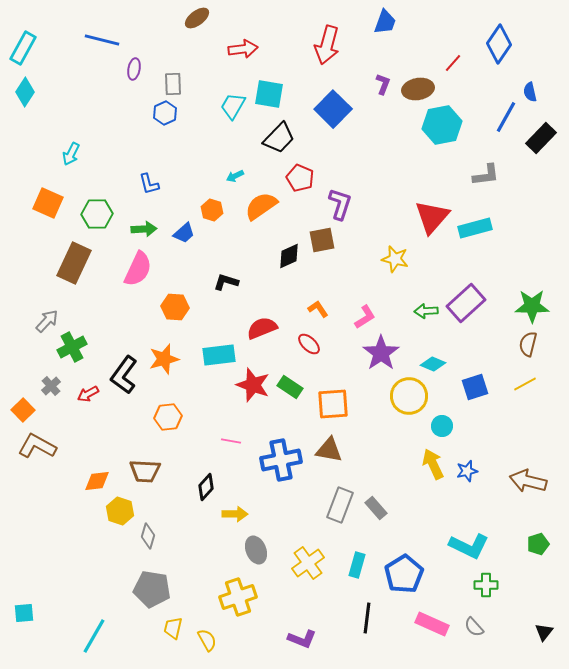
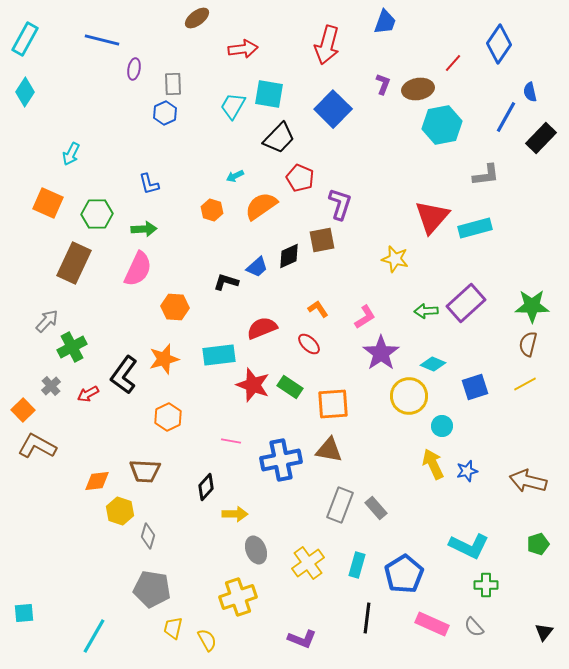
cyan rectangle at (23, 48): moved 2 px right, 9 px up
blue trapezoid at (184, 233): moved 73 px right, 34 px down
orange hexagon at (168, 417): rotated 20 degrees counterclockwise
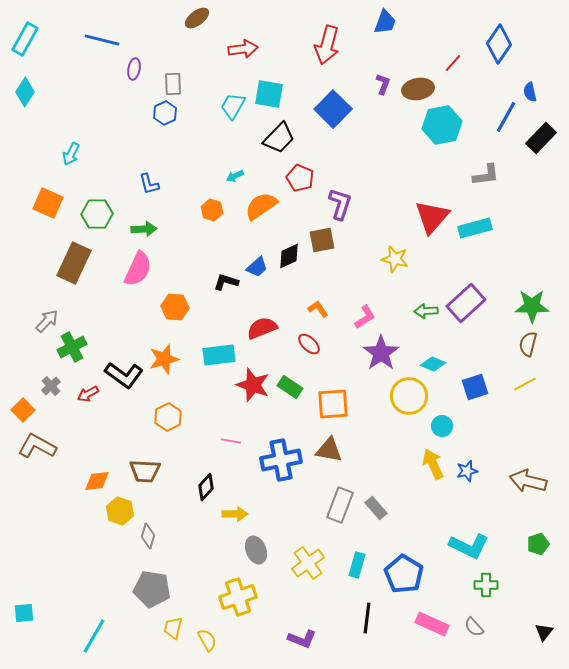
black L-shape at (124, 375): rotated 90 degrees counterclockwise
blue pentagon at (404, 574): rotated 9 degrees counterclockwise
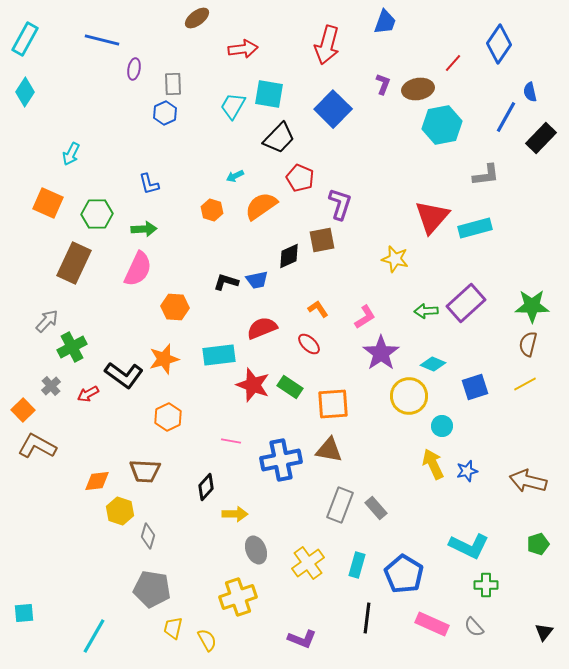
blue trapezoid at (257, 267): moved 13 px down; rotated 30 degrees clockwise
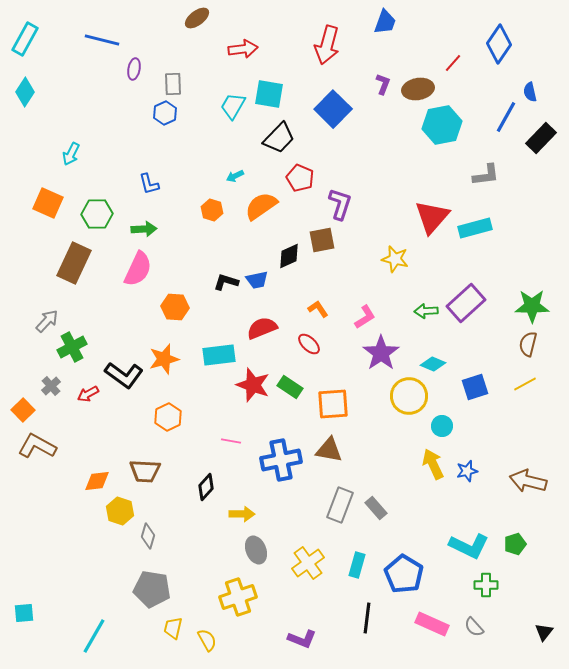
yellow arrow at (235, 514): moved 7 px right
green pentagon at (538, 544): moved 23 px left
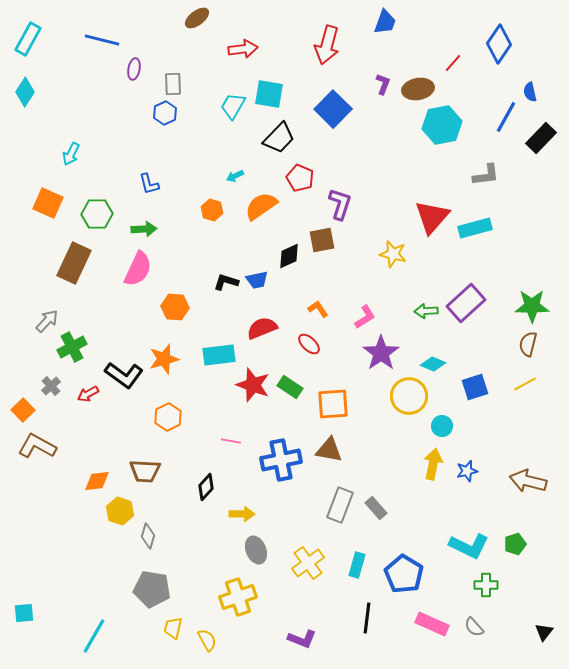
cyan rectangle at (25, 39): moved 3 px right
yellow star at (395, 259): moved 2 px left, 5 px up
yellow arrow at (433, 464): rotated 36 degrees clockwise
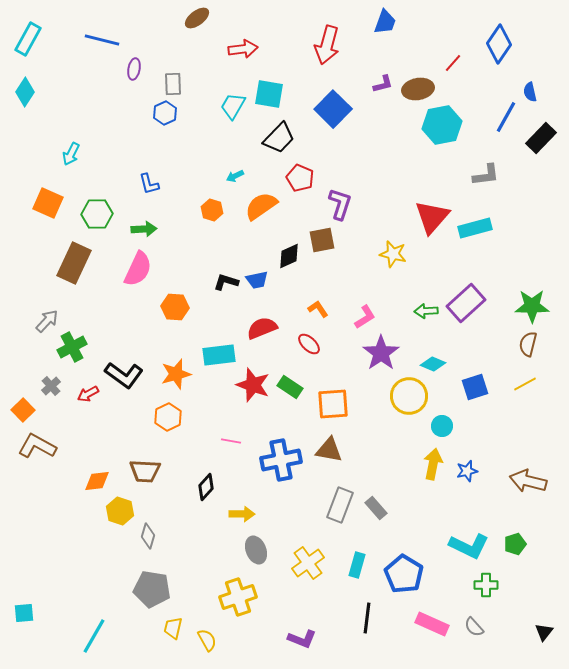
purple L-shape at (383, 84): rotated 55 degrees clockwise
orange star at (164, 359): moved 12 px right, 15 px down
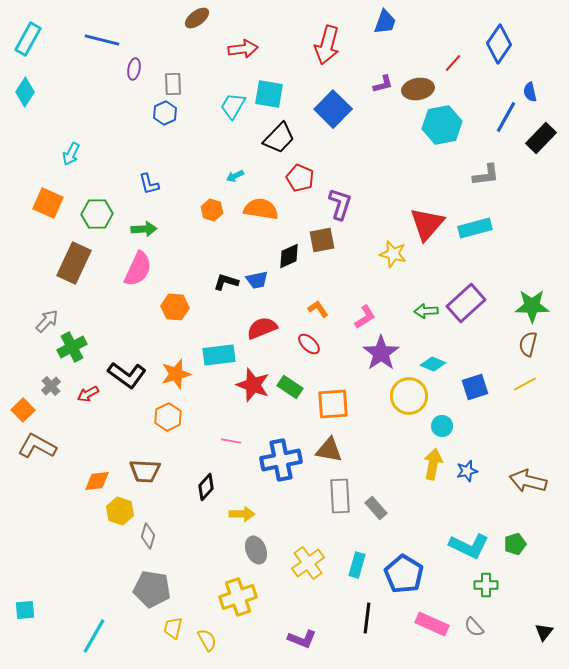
orange semicircle at (261, 206): moved 3 px down; rotated 44 degrees clockwise
red triangle at (432, 217): moved 5 px left, 7 px down
black L-shape at (124, 375): moved 3 px right
gray rectangle at (340, 505): moved 9 px up; rotated 24 degrees counterclockwise
cyan square at (24, 613): moved 1 px right, 3 px up
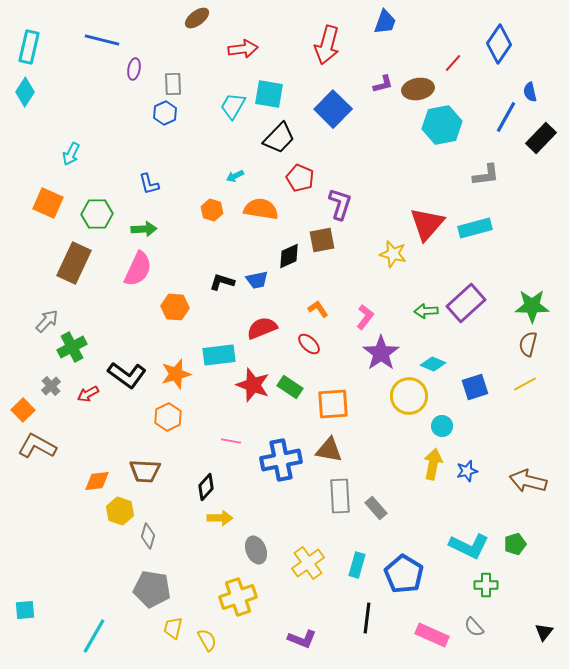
cyan rectangle at (28, 39): moved 1 px right, 8 px down; rotated 16 degrees counterclockwise
black L-shape at (226, 282): moved 4 px left
pink L-shape at (365, 317): rotated 20 degrees counterclockwise
yellow arrow at (242, 514): moved 22 px left, 4 px down
pink rectangle at (432, 624): moved 11 px down
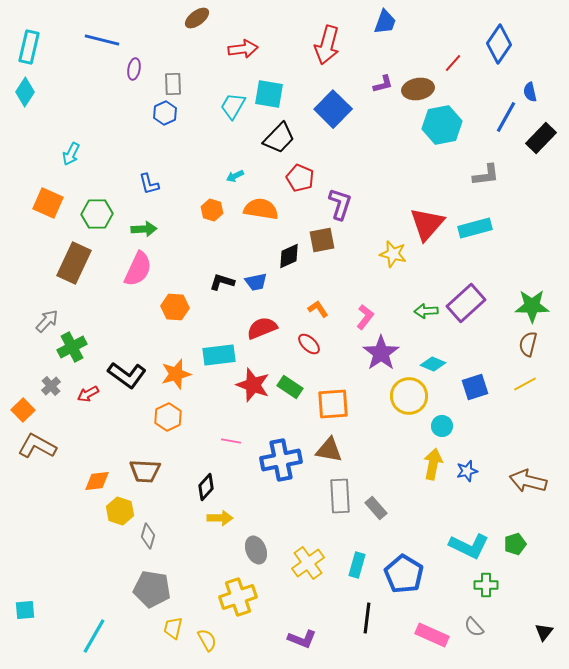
blue trapezoid at (257, 280): moved 1 px left, 2 px down
